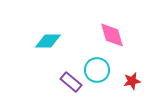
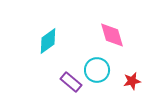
cyan diamond: rotated 36 degrees counterclockwise
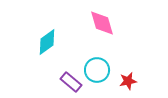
pink diamond: moved 10 px left, 12 px up
cyan diamond: moved 1 px left, 1 px down
red star: moved 4 px left
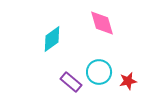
cyan diamond: moved 5 px right, 3 px up
cyan circle: moved 2 px right, 2 px down
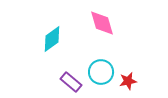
cyan circle: moved 2 px right
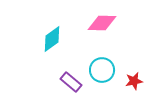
pink diamond: rotated 72 degrees counterclockwise
cyan circle: moved 1 px right, 2 px up
red star: moved 6 px right
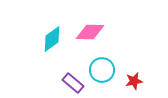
pink diamond: moved 12 px left, 9 px down
purple rectangle: moved 2 px right, 1 px down
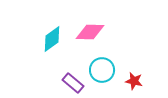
red star: rotated 24 degrees clockwise
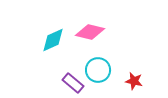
pink diamond: rotated 12 degrees clockwise
cyan diamond: moved 1 px right, 1 px down; rotated 12 degrees clockwise
cyan circle: moved 4 px left
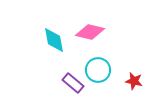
cyan diamond: moved 1 px right; rotated 76 degrees counterclockwise
